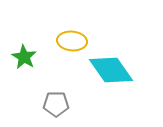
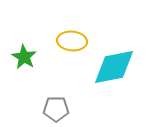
cyan diamond: moved 3 px right, 3 px up; rotated 66 degrees counterclockwise
gray pentagon: moved 5 px down
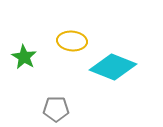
cyan diamond: moved 1 px left; rotated 33 degrees clockwise
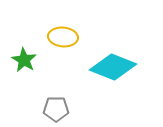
yellow ellipse: moved 9 px left, 4 px up
green star: moved 3 px down
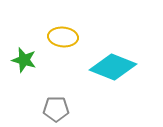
green star: rotated 15 degrees counterclockwise
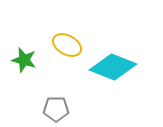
yellow ellipse: moved 4 px right, 8 px down; rotated 24 degrees clockwise
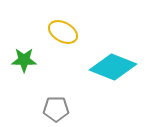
yellow ellipse: moved 4 px left, 13 px up
green star: rotated 15 degrees counterclockwise
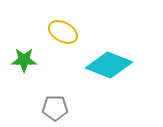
cyan diamond: moved 4 px left, 2 px up
gray pentagon: moved 1 px left, 1 px up
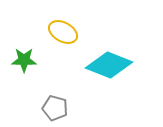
gray pentagon: rotated 15 degrees clockwise
